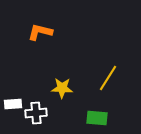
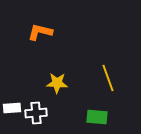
yellow line: rotated 52 degrees counterclockwise
yellow star: moved 5 px left, 5 px up
white rectangle: moved 1 px left, 4 px down
green rectangle: moved 1 px up
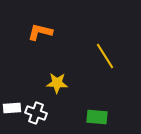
yellow line: moved 3 px left, 22 px up; rotated 12 degrees counterclockwise
white cross: rotated 25 degrees clockwise
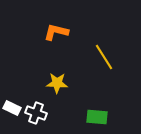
orange L-shape: moved 16 px right
yellow line: moved 1 px left, 1 px down
white rectangle: rotated 30 degrees clockwise
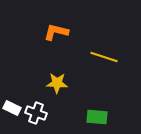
yellow line: rotated 40 degrees counterclockwise
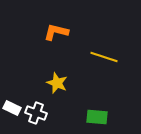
yellow star: rotated 20 degrees clockwise
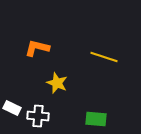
orange L-shape: moved 19 px left, 16 px down
white cross: moved 2 px right, 3 px down; rotated 15 degrees counterclockwise
green rectangle: moved 1 px left, 2 px down
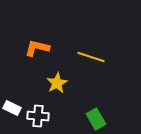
yellow line: moved 13 px left
yellow star: rotated 20 degrees clockwise
green rectangle: rotated 55 degrees clockwise
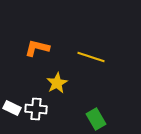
white cross: moved 2 px left, 7 px up
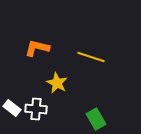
yellow star: rotated 15 degrees counterclockwise
white rectangle: rotated 12 degrees clockwise
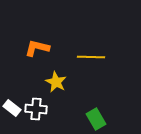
yellow line: rotated 16 degrees counterclockwise
yellow star: moved 1 px left, 1 px up
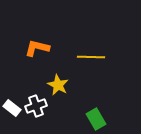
yellow star: moved 2 px right, 3 px down
white cross: moved 3 px up; rotated 25 degrees counterclockwise
